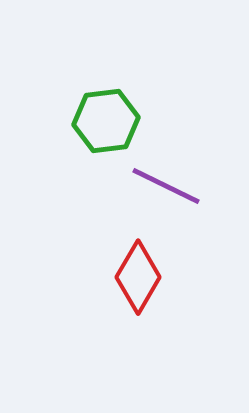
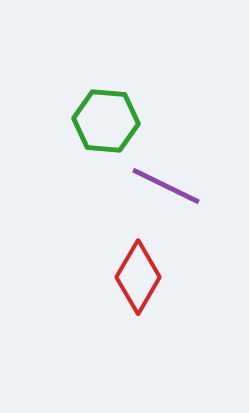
green hexagon: rotated 12 degrees clockwise
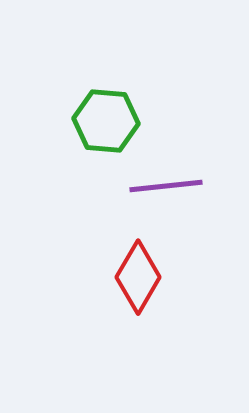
purple line: rotated 32 degrees counterclockwise
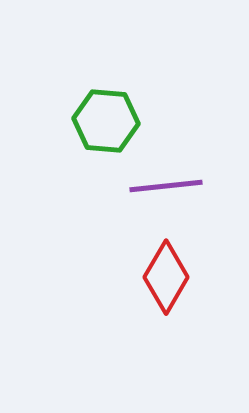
red diamond: moved 28 px right
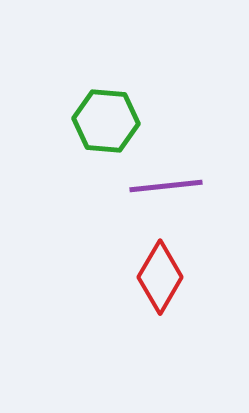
red diamond: moved 6 px left
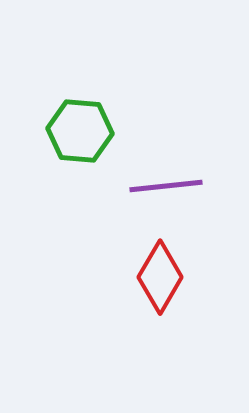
green hexagon: moved 26 px left, 10 px down
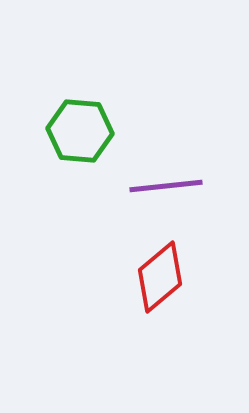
red diamond: rotated 20 degrees clockwise
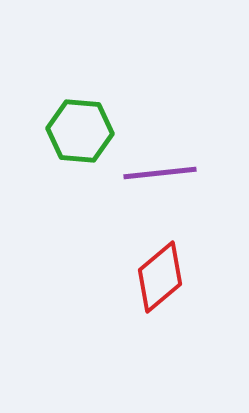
purple line: moved 6 px left, 13 px up
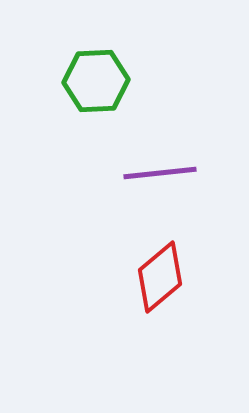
green hexagon: moved 16 px right, 50 px up; rotated 8 degrees counterclockwise
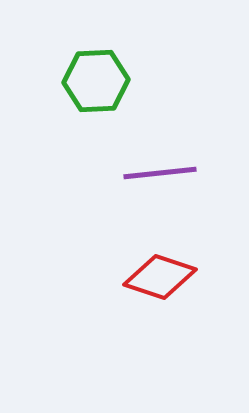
red diamond: rotated 58 degrees clockwise
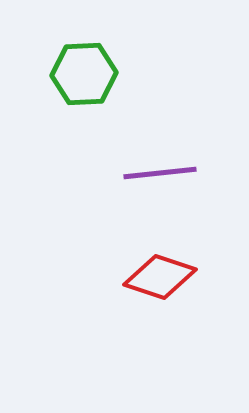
green hexagon: moved 12 px left, 7 px up
